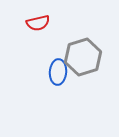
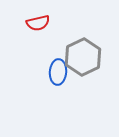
gray hexagon: rotated 9 degrees counterclockwise
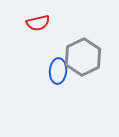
blue ellipse: moved 1 px up
